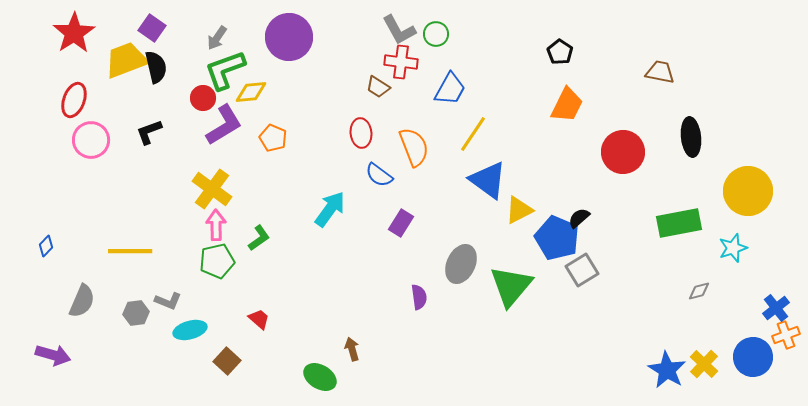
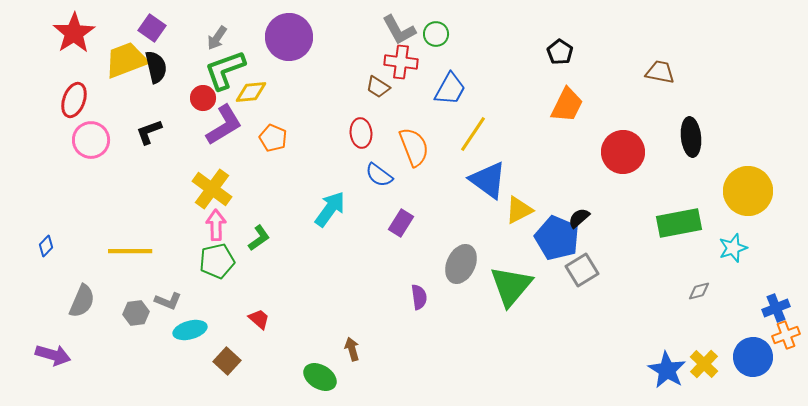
blue cross at (776, 308): rotated 16 degrees clockwise
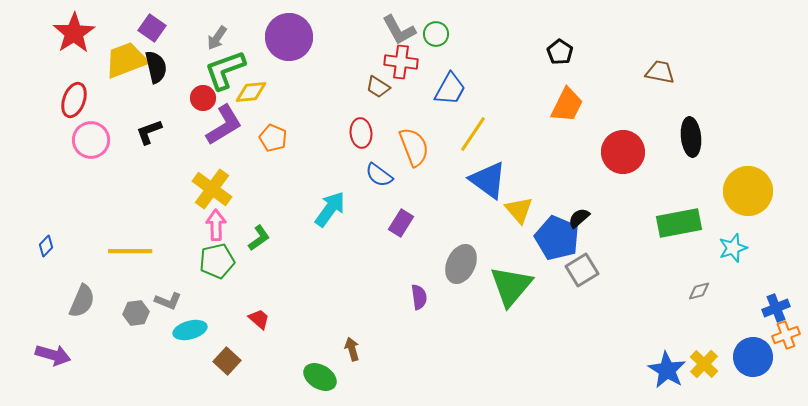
yellow triangle at (519, 210): rotated 44 degrees counterclockwise
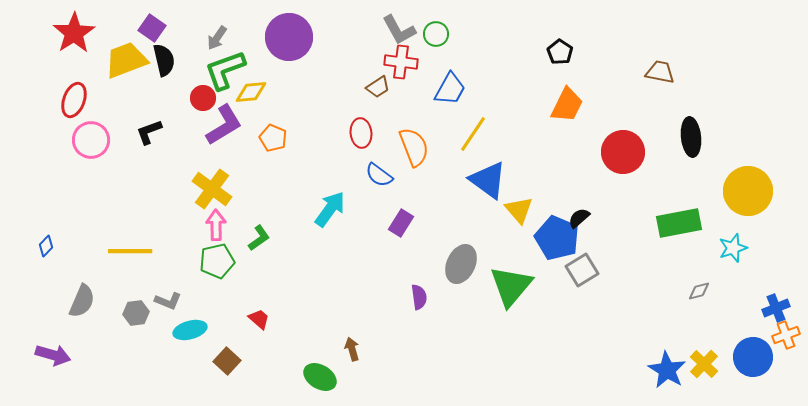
black semicircle at (156, 67): moved 8 px right, 7 px up
brown trapezoid at (378, 87): rotated 65 degrees counterclockwise
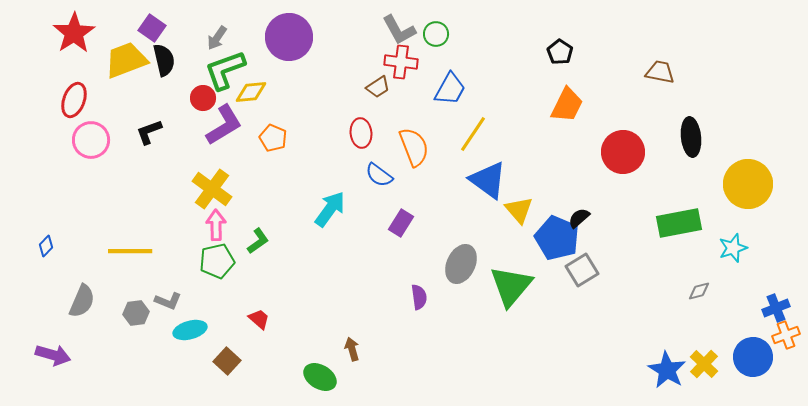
yellow circle at (748, 191): moved 7 px up
green L-shape at (259, 238): moved 1 px left, 3 px down
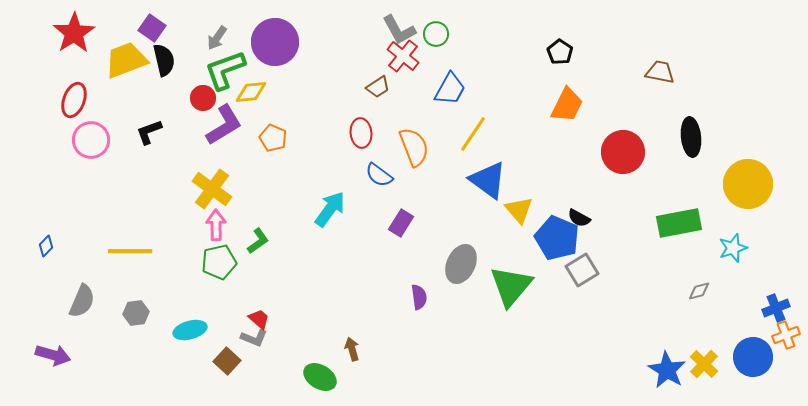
purple circle at (289, 37): moved 14 px left, 5 px down
red cross at (401, 62): moved 2 px right, 6 px up; rotated 32 degrees clockwise
black semicircle at (579, 218): rotated 110 degrees counterclockwise
green pentagon at (217, 261): moved 2 px right, 1 px down
gray L-shape at (168, 301): moved 86 px right, 37 px down
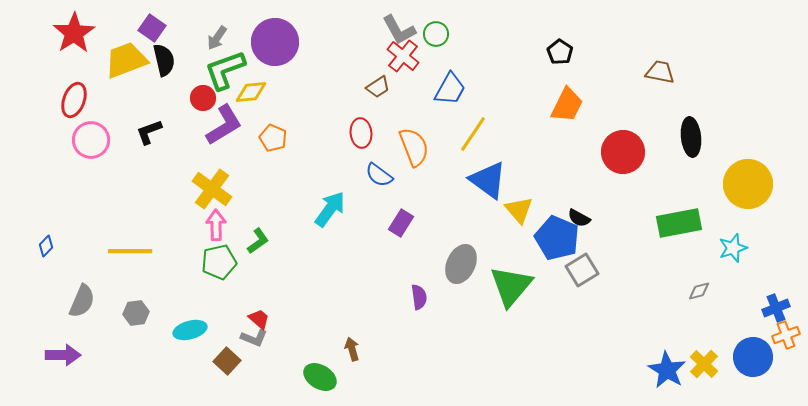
purple arrow at (53, 355): moved 10 px right; rotated 16 degrees counterclockwise
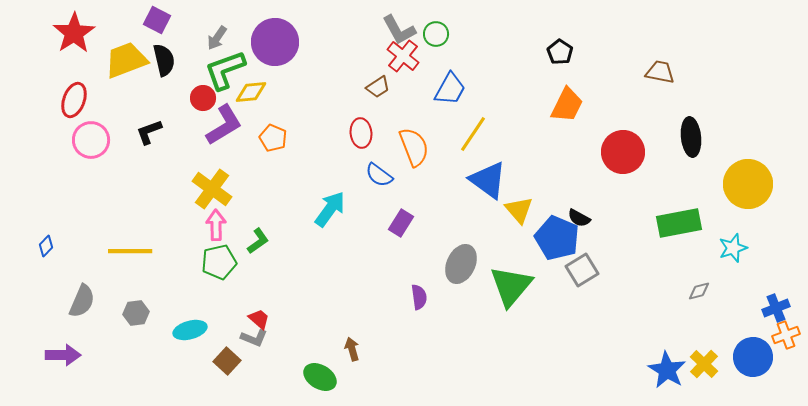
purple square at (152, 28): moved 5 px right, 8 px up; rotated 8 degrees counterclockwise
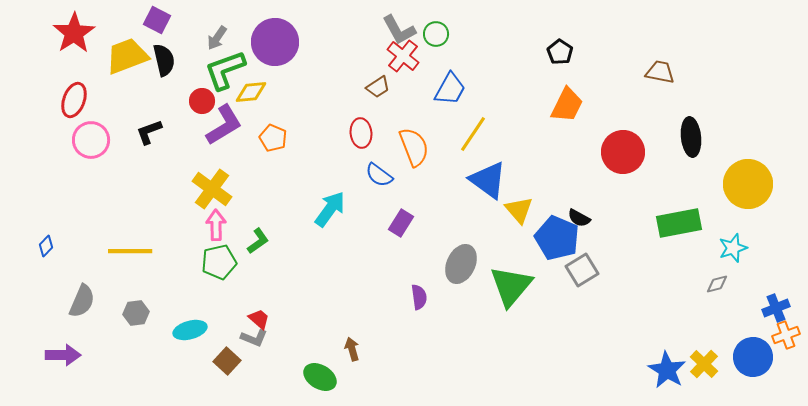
yellow trapezoid at (126, 60): moved 1 px right, 4 px up
red circle at (203, 98): moved 1 px left, 3 px down
gray diamond at (699, 291): moved 18 px right, 7 px up
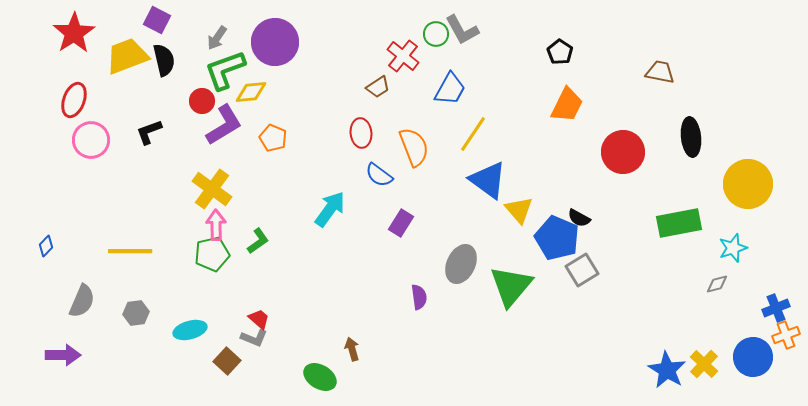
gray L-shape at (399, 30): moved 63 px right
green pentagon at (219, 262): moved 7 px left, 8 px up
